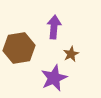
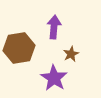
purple star: rotated 16 degrees counterclockwise
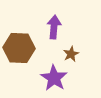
brown hexagon: rotated 12 degrees clockwise
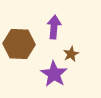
brown hexagon: moved 4 px up
purple star: moved 4 px up
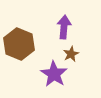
purple arrow: moved 10 px right
brown hexagon: rotated 20 degrees clockwise
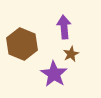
purple arrow: rotated 10 degrees counterclockwise
brown hexagon: moved 3 px right
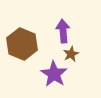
purple arrow: moved 1 px left, 4 px down
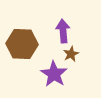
brown hexagon: rotated 20 degrees counterclockwise
